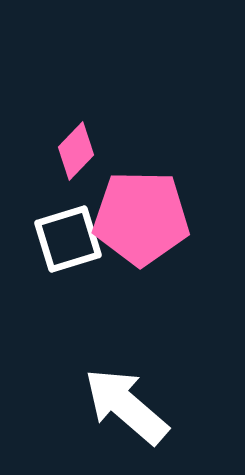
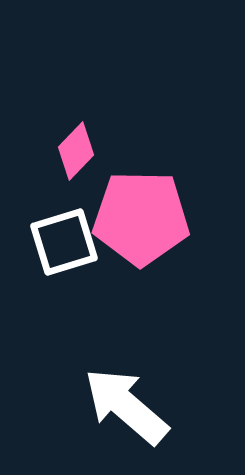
white square: moved 4 px left, 3 px down
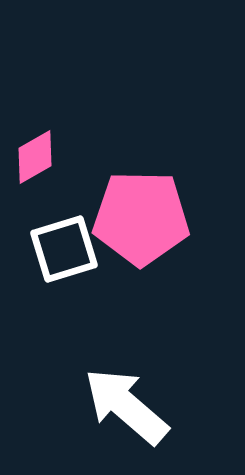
pink diamond: moved 41 px left, 6 px down; rotated 16 degrees clockwise
white square: moved 7 px down
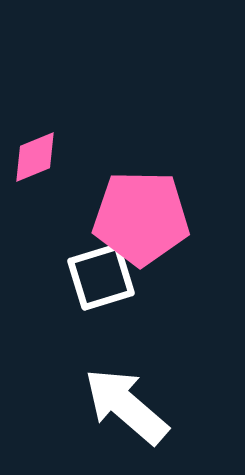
pink diamond: rotated 8 degrees clockwise
white square: moved 37 px right, 28 px down
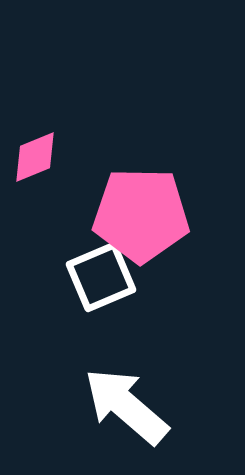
pink pentagon: moved 3 px up
white square: rotated 6 degrees counterclockwise
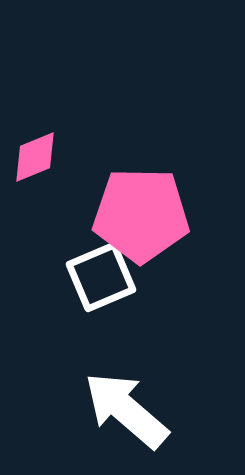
white arrow: moved 4 px down
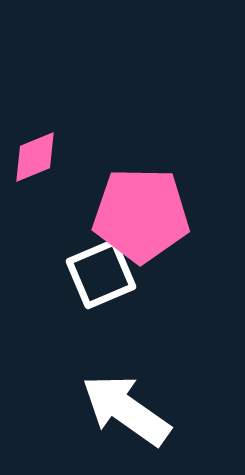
white square: moved 3 px up
white arrow: rotated 6 degrees counterclockwise
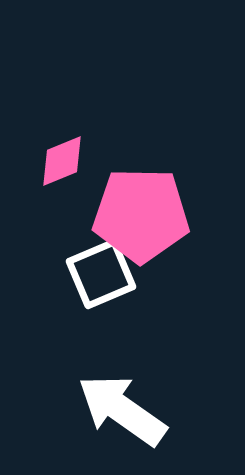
pink diamond: moved 27 px right, 4 px down
white arrow: moved 4 px left
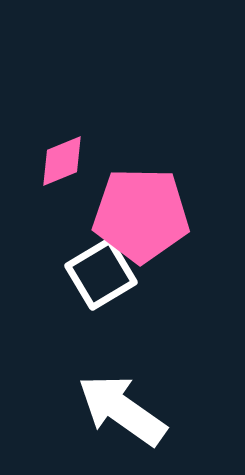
white square: rotated 8 degrees counterclockwise
